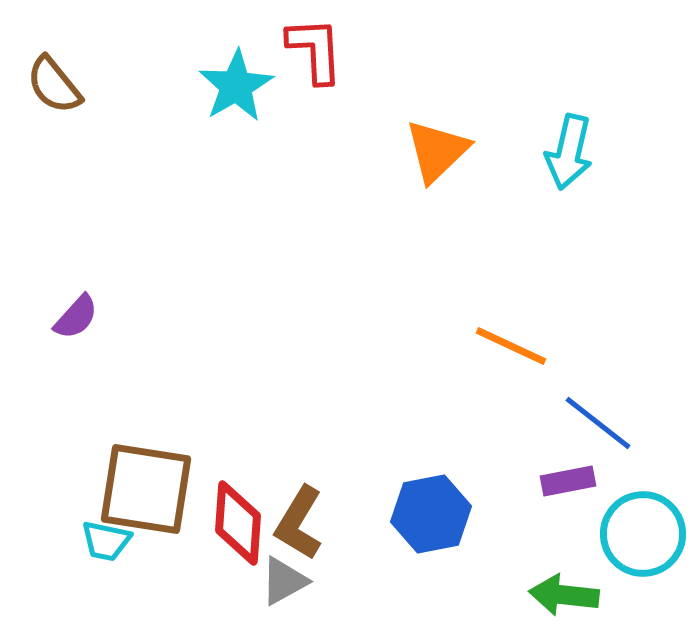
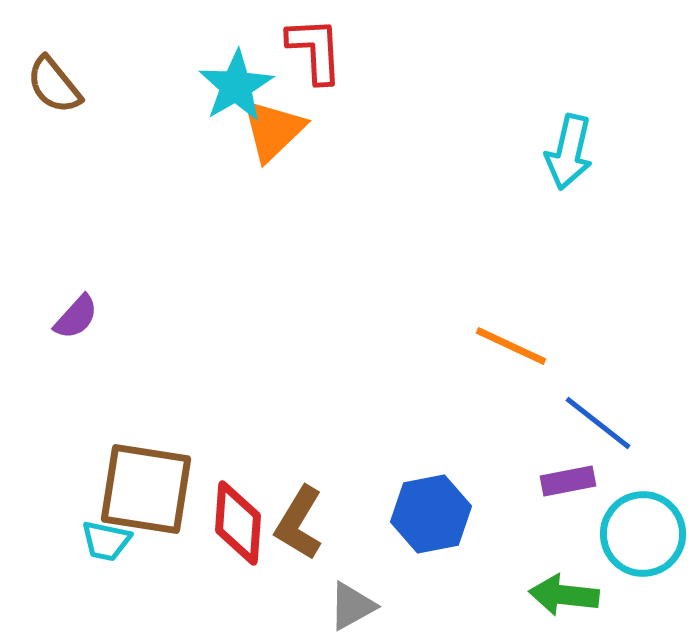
orange triangle: moved 164 px left, 21 px up
gray triangle: moved 68 px right, 25 px down
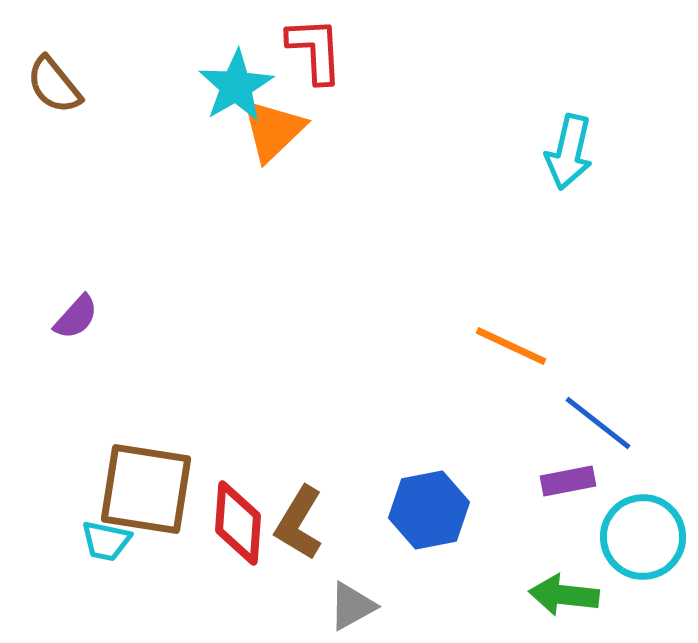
blue hexagon: moved 2 px left, 4 px up
cyan circle: moved 3 px down
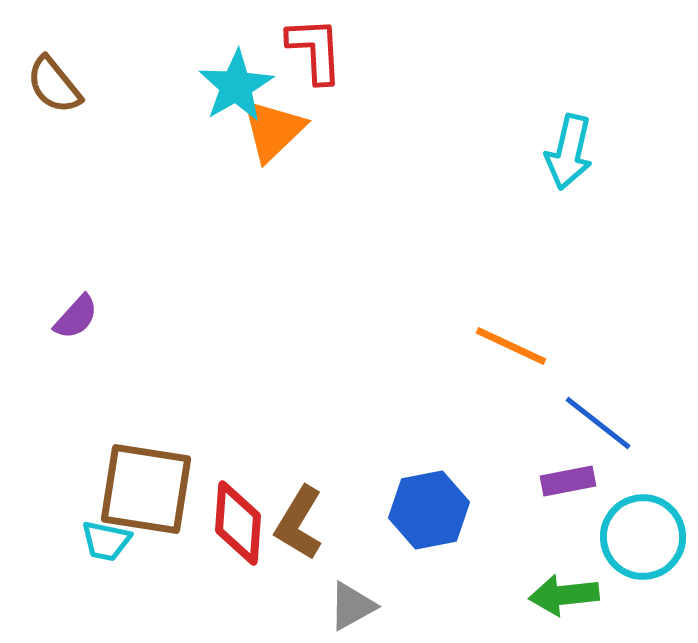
green arrow: rotated 12 degrees counterclockwise
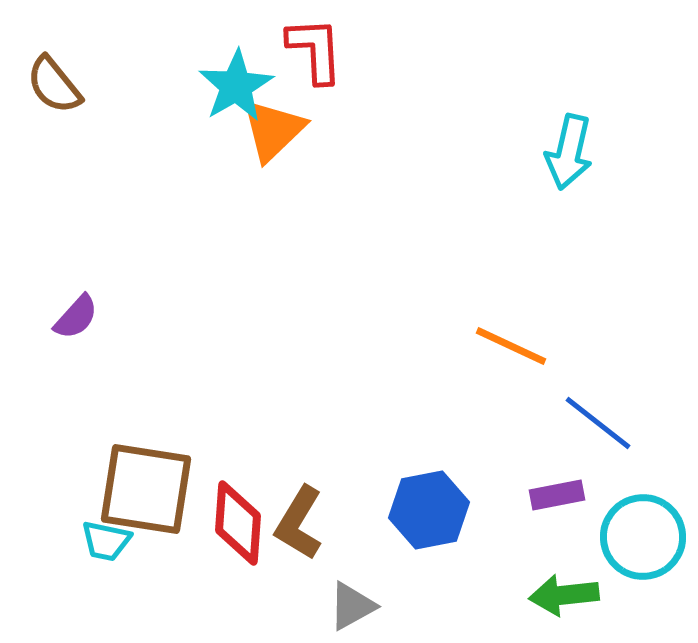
purple rectangle: moved 11 px left, 14 px down
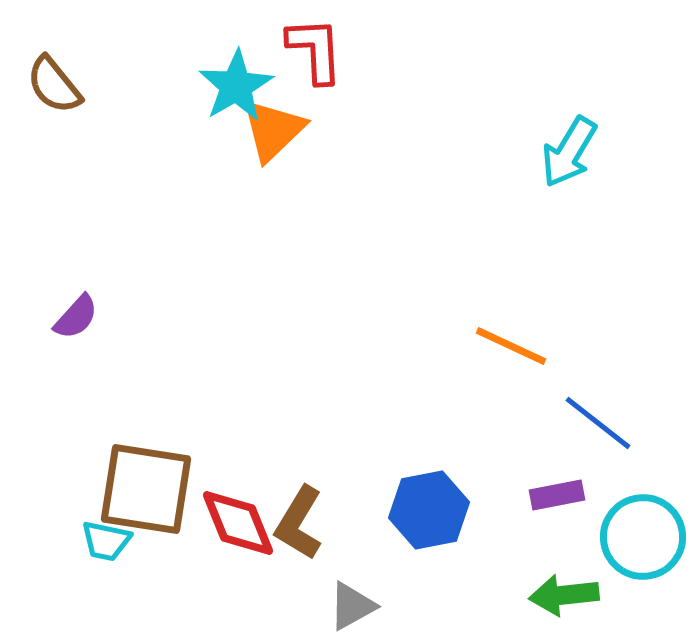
cyan arrow: rotated 18 degrees clockwise
red diamond: rotated 26 degrees counterclockwise
